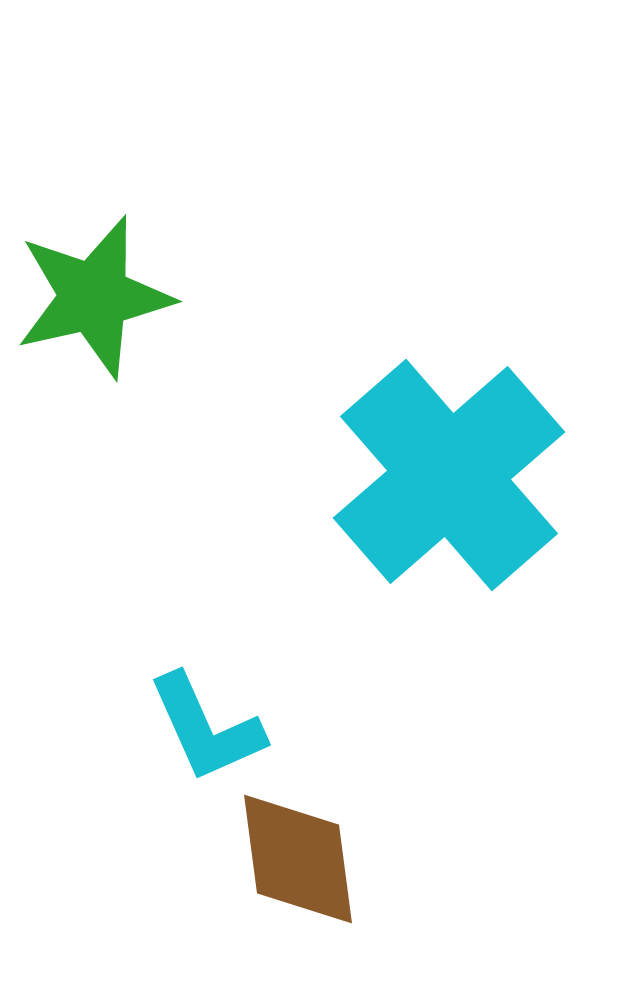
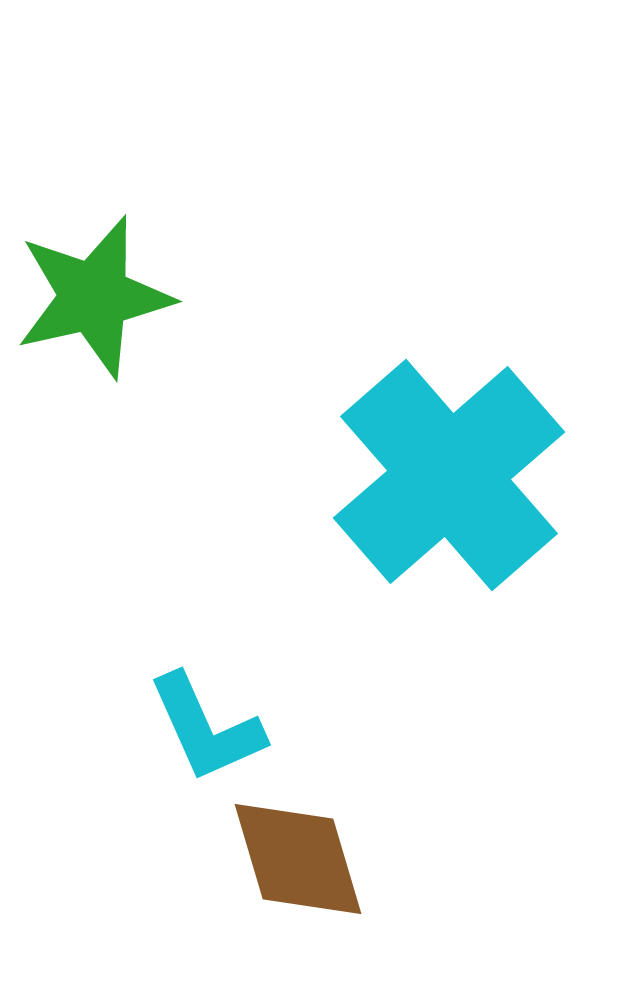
brown diamond: rotated 9 degrees counterclockwise
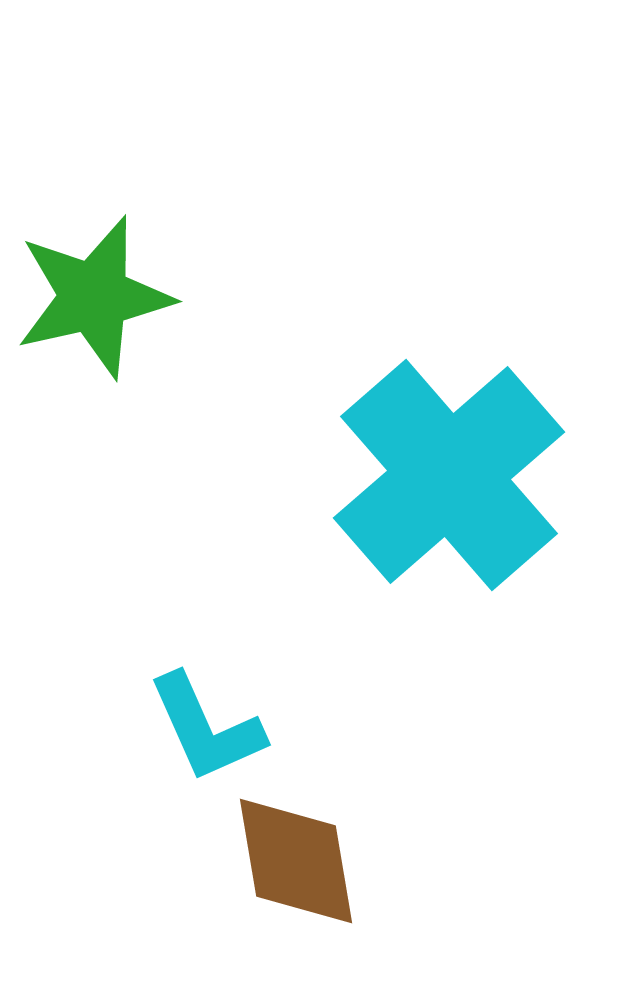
brown diamond: moved 2 px left, 2 px down; rotated 7 degrees clockwise
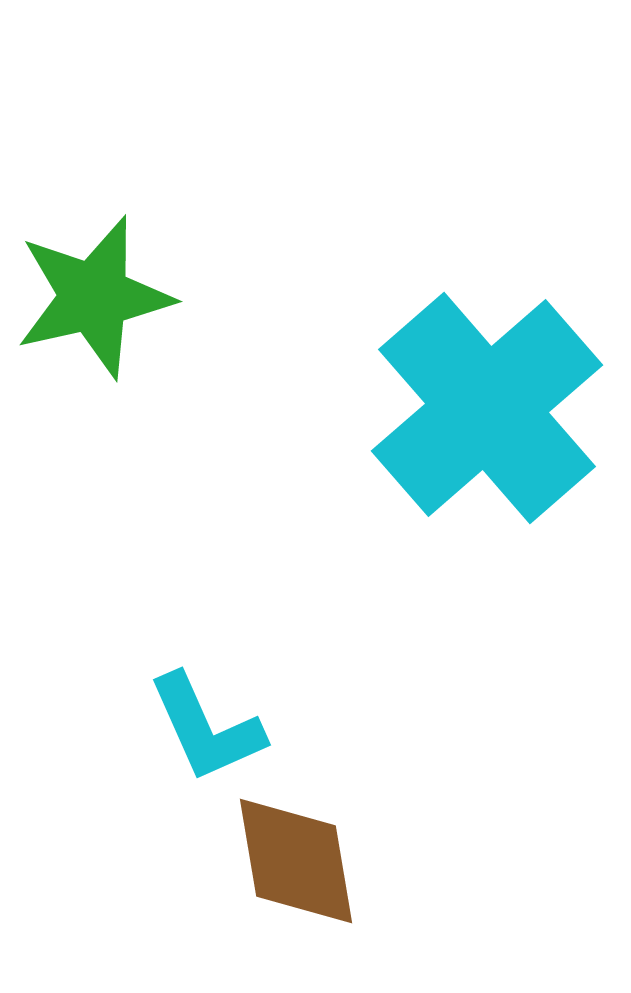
cyan cross: moved 38 px right, 67 px up
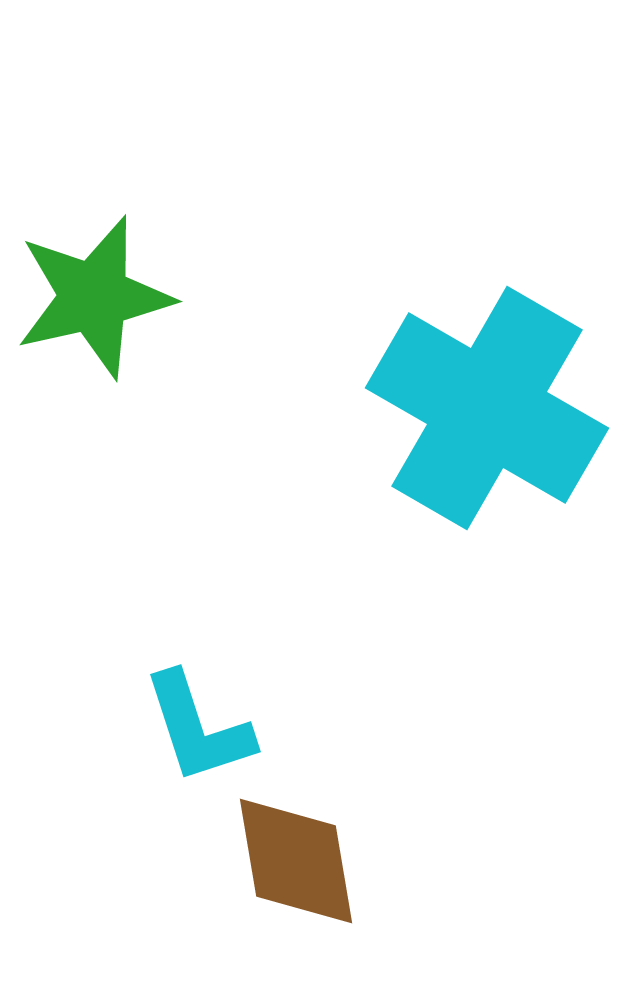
cyan cross: rotated 19 degrees counterclockwise
cyan L-shape: moved 8 px left; rotated 6 degrees clockwise
